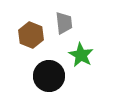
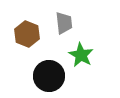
brown hexagon: moved 4 px left, 1 px up
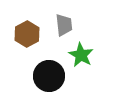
gray trapezoid: moved 2 px down
brown hexagon: rotated 10 degrees clockwise
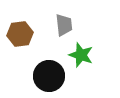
brown hexagon: moved 7 px left; rotated 20 degrees clockwise
green star: rotated 10 degrees counterclockwise
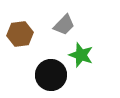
gray trapezoid: rotated 50 degrees clockwise
black circle: moved 2 px right, 1 px up
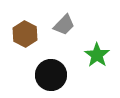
brown hexagon: moved 5 px right; rotated 25 degrees counterclockwise
green star: moved 16 px right; rotated 15 degrees clockwise
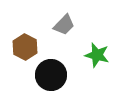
brown hexagon: moved 13 px down
green star: rotated 20 degrees counterclockwise
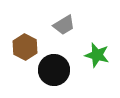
gray trapezoid: rotated 15 degrees clockwise
black circle: moved 3 px right, 5 px up
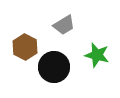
black circle: moved 3 px up
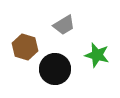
brown hexagon: rotated 10 degrees counterclockwise
black circle: moved 1 px right, 2 px down
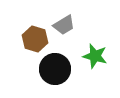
brown hexagon: moved 10 px right, 8 px up
green star: moved 2 px left, 1 px down
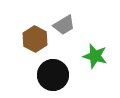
brown hexagon: rotated 10 degrees clockwise
black circle: moved 2 px left, 6 px down
